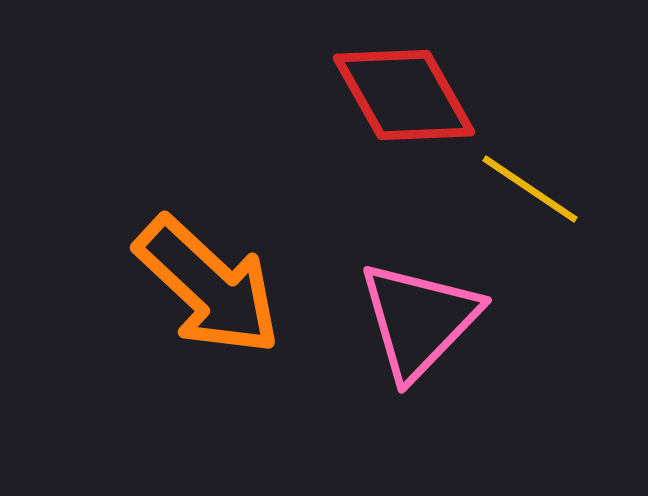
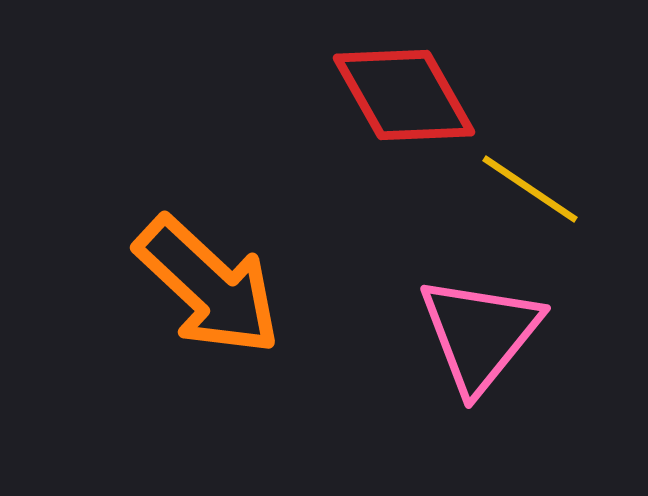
pink triangle: moved 61 px right, 14 px down; rotated 5 degrees counterclockwise
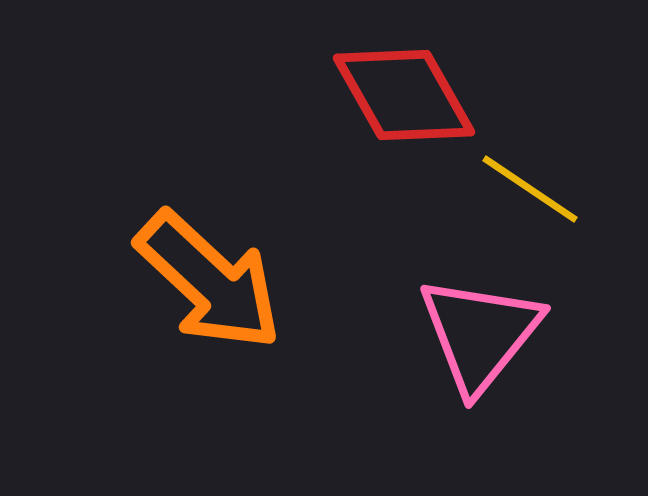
orange arrow: moved 1 px right, 5 px up
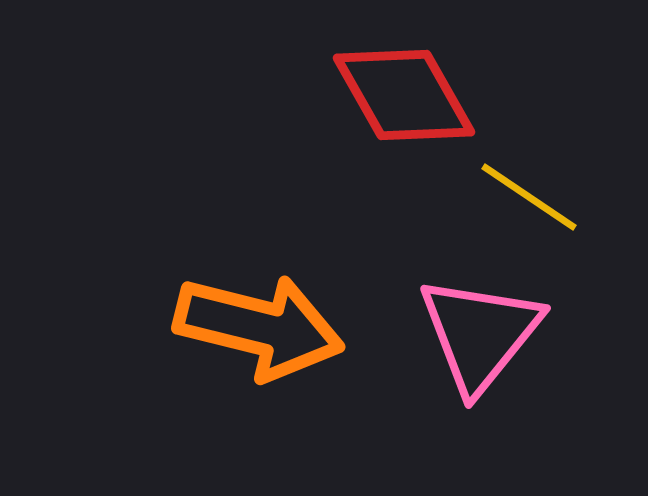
yellow line: moved 1 px left, 8 px down
orange arrow: moved 50 px right, 46 px down; rotated 29 degrees counterclockwise
